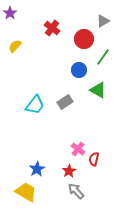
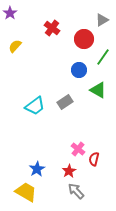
gray triangle: moved 1 px left, 1 px up
cyan trapezoid: moved 1 px down; rotated 15 degrees clockwise
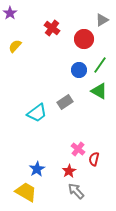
green line: moved 3 px left, 8 px down
green triangle: moved 1 px right, 1 px down
cyan trapezoid: moved 2 px right, 7 px down
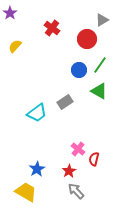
red circle: moved 3 px right
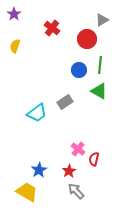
purple star: moved 4 px right, 1 px down
yellow semicircle: rotated 24 degrees counterclockwise
green line: rotated 30 degrees counterclockwise
blue star: moved 2 px right, 1 px down
yellow trapezoid: moved 1 px right
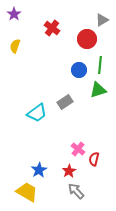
green triangle: moved 1 px left, 1 px up; rotated 48 degrees counterclockwise
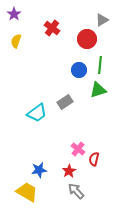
yellow semicircle: moved 1 px right, 5 px up
blue star: rotated 21 degrees clockwise
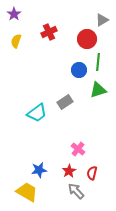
red cross: moved 3 px left, 4 px down; rotated 28 degrees clockwise
green line: moved 2 px left, 3 px up
red semicircle: moved 2 px left, 14 px down
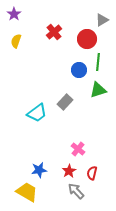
red cross: moved 5 px right; rotated 14 degrees counterclockwise
gray rectangle: rotated 14 degrees counterclockwise
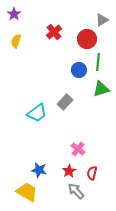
green triangle: moved 3 px right, 1 px up
blue star: rotated 21 degrees clockwise
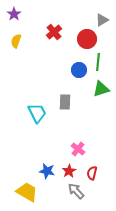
gray rectangle: rotated 42 degrees counterclockwise
cyan trapezoid: rotated 80 degrees counterclockwise
blue star: moved 8 px right, 1 px down
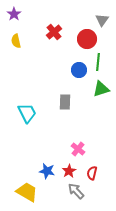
gray triangle: rotated 24 degrees counterclockwise
yellow semicircle: rotated 32 degrees counterclockwise
cyan trapezoid: moved 10 px left
